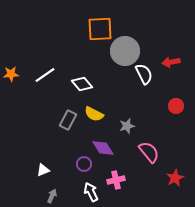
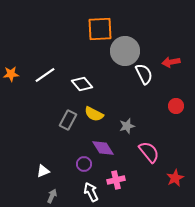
white triangle: moved 1 px down
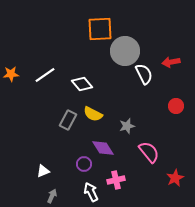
yellow semicircle: moved 1 px left
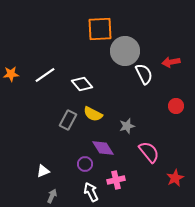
purple circle: moved 1 px right
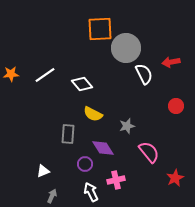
gray circle: moved 1 px right, 3 px up
gray rectangle: moved 14 px down; rotated 24 degrees counterclockwise
